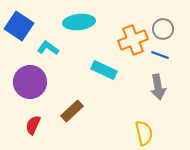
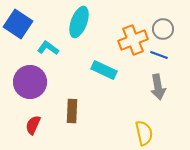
cyan ellipse: rotated 64 degrees counterclockwise
blue square: moved 1 px left, 2 px up
blue line: moved 1 px left
brown rectangle: rotated 45 degrees counterclockwise
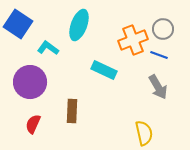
cyan ellipse: moved 3 px down
gray arrow: rotated 20 degrees counterclockwise
red semicircle: moved 1 px up
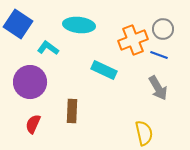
cyan ellipse: rotated 76 degrees clockwise
gray arrow: moved 1 px down
